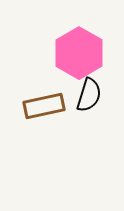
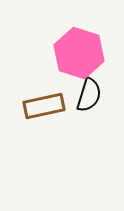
pink hexagon: rotated 12 degrees counterclockwise
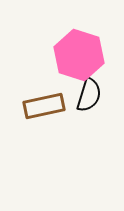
pink hexagon: moved 2 px down
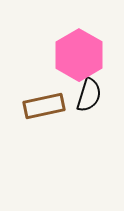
pink hexagon: rotated 12 degrees clockwise
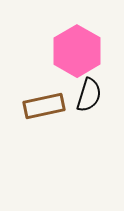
pink hexagon: moved 2 px left, 4 px up
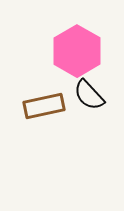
black semicircle: rotated 120 degrees clockwise
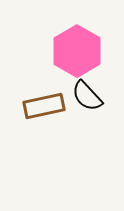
black semicircle: moved 2 px left, 1 px down
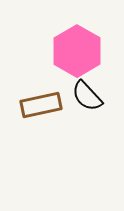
brown rectangle: moved 3 px left, 1 px up
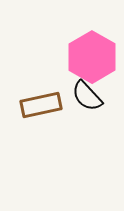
pink hexagon: moved 15 px right, 6 px down
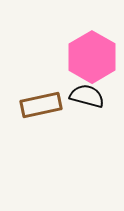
black semicircle: rotated 148 degrees clockwise
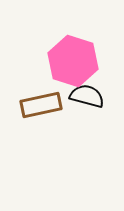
pink hexagon: moved 19 px left, 4 px down; rotated 12 degrees counterclockwise
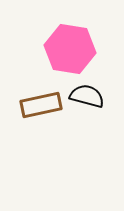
pink hexagon: moved 3 px left, 12 px up; rotated 9 degrees counterclockwise
